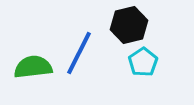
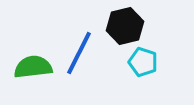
black hexagon: moved 4 px left, 1 px down
cyan pentagon: rotated 20 degrees counterclockwise
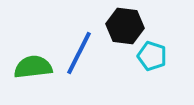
black hexagon: rotated 21 degrees clockwise
cyan pentagon: moved 9 px right, 6 px up
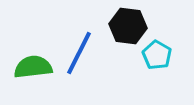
black hexagon: moved 3 px right
cyan pentagon: moved 5 px right, 1 px up; rotated 12 degrees clockwise
